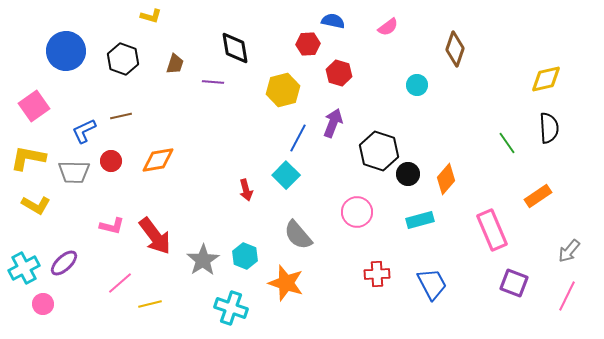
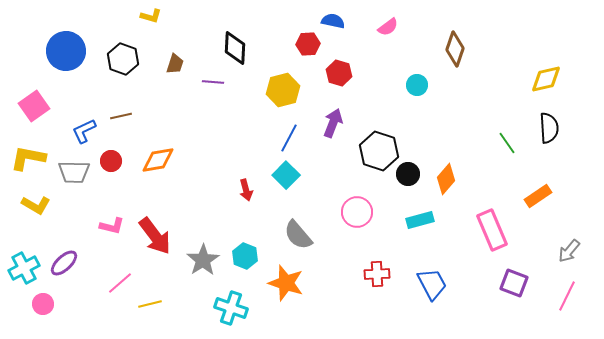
black diamond at (235, 48): rotated 12 degrees clockwise
blue line at (298, 138): moved 9 px left
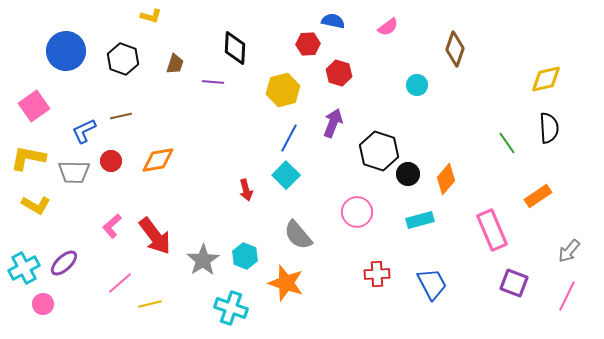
pink L-shape at (112, 226): rotated 125 degrees clockwise
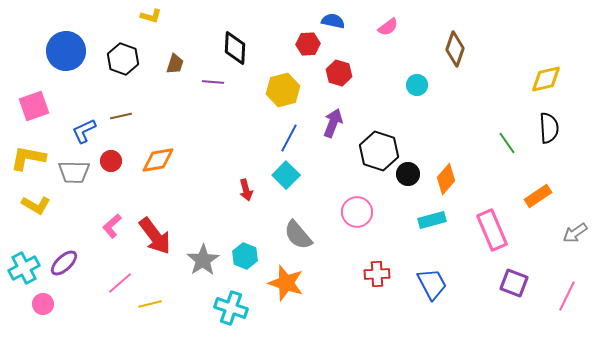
pink square at (34, 106): rotated 16 degrees clockwise
cyan rectangle at (420, 220): moved 12 px right
gray arrow at (569, 251): moved 6 px right, 18 px up; rotated 15 degrees clockwise
